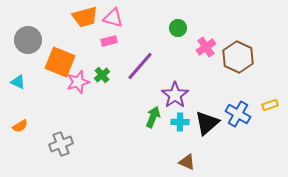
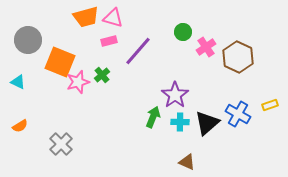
orange trapezoid: moved 1 px right
green circle: moved 5 px right, 4 px down
purple line: moved 2 px left, 15 px up
gray cross: rotated 25 degrees counterclockwise
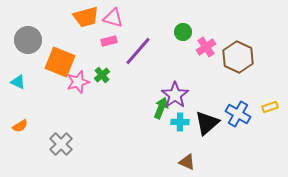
yellow rectangle: moved 2 px down
green arrow: moved 8 px right, 9 px up
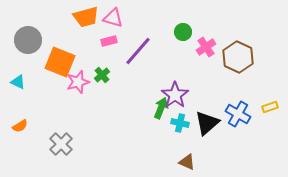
cyan cross: moved 1 px down; rotated 12 degrees clockwise
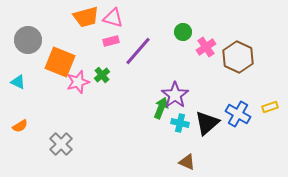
pink rectangle: moved 2 px right
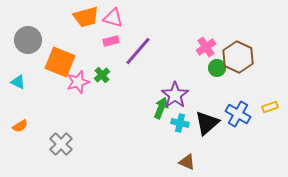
green circle: moved 34 px right, 36 px down
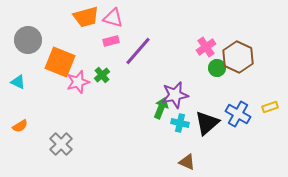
purple star: rotated 24 degrees clockwise
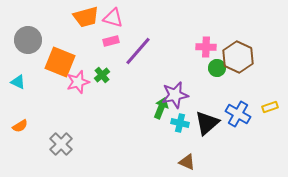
pink cross: rotated 36 degrees clockwise
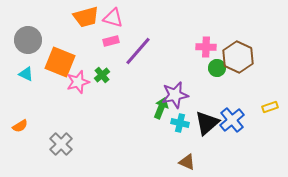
cyan triangle: moved 8 px right, 8 px up
blue cross: moved 6 px left, 6 px down; rotated 20 degrees clockwise
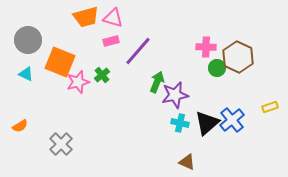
green arrow: moved 4 px left, 26 px up
